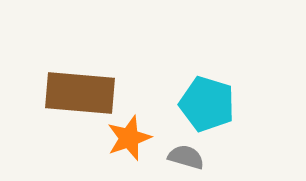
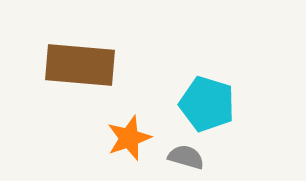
brown rectangle: moved 28 px up
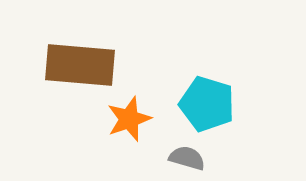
orange star: moved 19 px up
gray semicircle: moved 1 px right, 1 px down
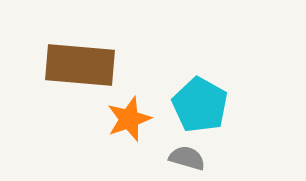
cyan pentagon: moved 7 px left, 1 px down; rotated 12 degrees clockwise
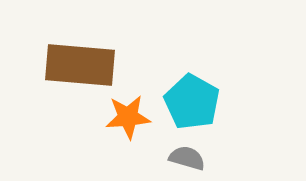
cyan pentagon: moved 8 px left, 3 px up
orange star: moved 1 px left, 2 px up; rotated 15 degrees clockwise
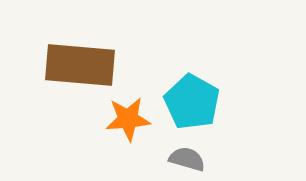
orange star: moved 2 px down
gray semicircle: moved 1 px down
